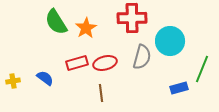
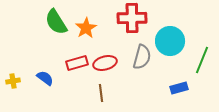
green line: moved 9 px up
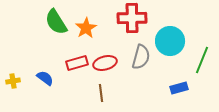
gray semicircle: moved 1 px left
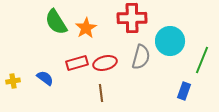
blue rectangle: moved 5 px right, 3 px down; rotated 54 degrees counterclockwise
